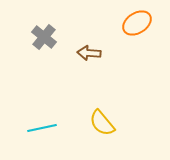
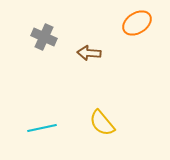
gray cross: rotated 15 degrees counterclockwise
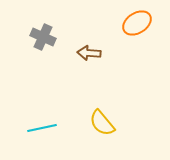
gray cross: moved 1 px left
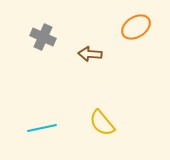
orange ellipse: moved 1 px left, 4 px down
brown arrow: moved 1 px right, 1 px down
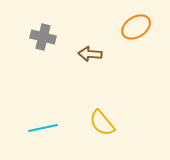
gray cross: rotated 10 degrees counterclockwise
cyan line: moved 1 px right
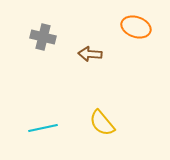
orange ellipse: rotated 52 degrees clockwise
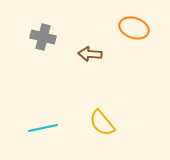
orange ellipse: moved 2 px left, 1 px down
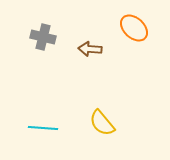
orange ellipse: rotated 24 degrees clockwise
brown arrow: moved 5 px up
cyan line: rotated 16 degrees clockwise
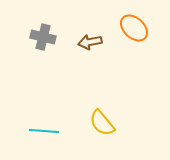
brown arrow: moved 7 px up; rotated 15 degrees counterclockwise
cyan line: moved 1 px right, 3 px down
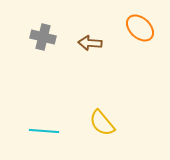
orange ellipse: moved 6 px right
brown arrow: moved 1 px down; rotated 15 degrees clockwise
